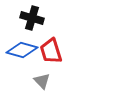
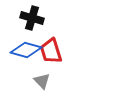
blue diamond: moved 4 px right
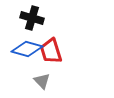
blue diamond: moved 1 px right, 1 px up
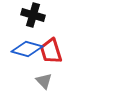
black cross: moved 1 px right, 3 px up
gray triangle: moved 2 px right
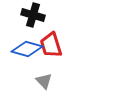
red trapezoid: moved 6 px up
